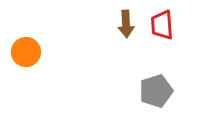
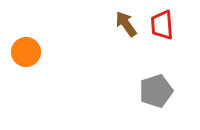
brown arrow: rotated 148 degrees clockwise
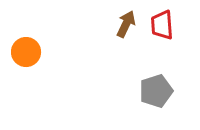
brown arrow: rotated 60 degrees clockwise
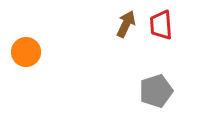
red trapezoid: moved 1 px left
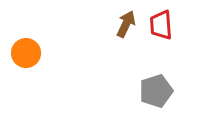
orange circle: moved 1 px down
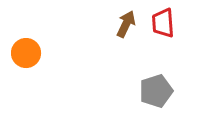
red trapezoid: moved 2 px right, 2 px up
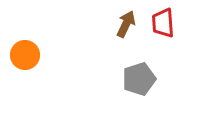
orange circle: moved 1 px left, 2 px down
gray pentagon: moved 17 px left, 12 px up
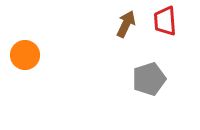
red trapezoid: moved 2 px right, 2 px up
gray pentagon: moved 10 px right
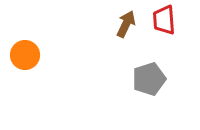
red trapezoid: moved 1 px left, 1 px up
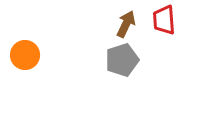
gray pentagon: moved 27 px left, 19 px up
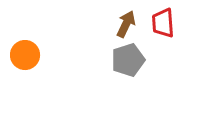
red trapezoid: moved 1 px left, 3 px down
gray pentagon: moved 6 px right
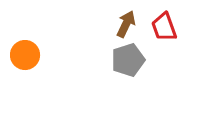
red trapezoid: moved 1 px right, 4 px down; rotated 16 degrees counterclockwise
